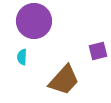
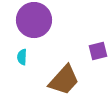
purple circle: moved 1 px up
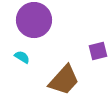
cyan semicircle: rotated 119 degrees clockwise
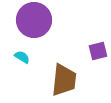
brown trapezoid: rotated 36 degrees counterclockwise
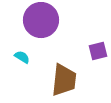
purple circle: moved 7 px right
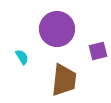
purple circle: moved 16 px right, 9 px down
cyan semicircle: rotated 28 degrees clockwise
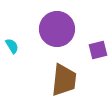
purple square: moved 1 px up
cyan semicircle: moved 10 px left, 11 px up
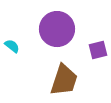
cyan semicircle: rotated 21 degrees counterclockwise
brown trapezoid: rotated 12 degrees clockwise
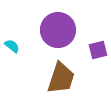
purple circle: moved 1 px right, 1 px down
brown trapezoid: moved 3 px left, 2 px up
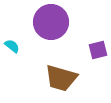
purple circle: moved 7 px left, 8 px up
brown trapezoid: rotated 88 degrees clockwise
